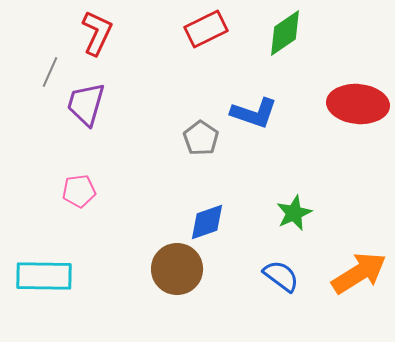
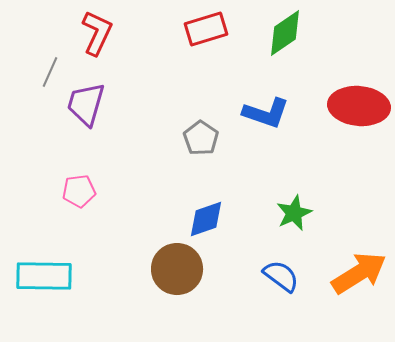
red rectangle: rotated 9 degrees clockwise
red ellipse: moved 1 px right, 2 px down
blue L-shape: moved 12 px right
blue diamond: moved 1 px left, 3 px up
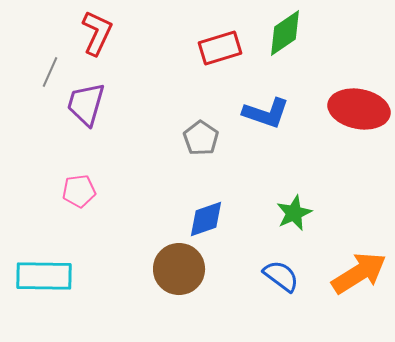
red rectangle: moved 14 px right, 19 px down
red ellipse: moved 3 px down; rotated 6 degrees clockwise
brown circle: moved 2 px right
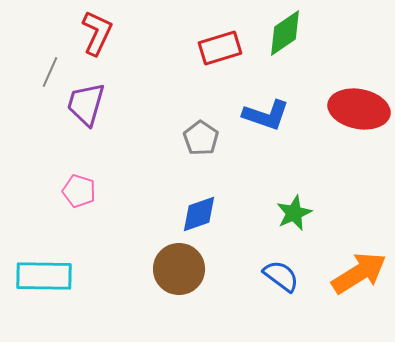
blue L-shape: moved 2 px down
pink pentagon: rotated 24 degrees clockwise
blue diamond: moved 7 px left, 5 px up
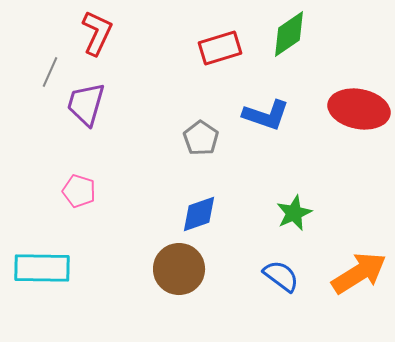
green diamond: moved 4 px right, 1 px down
cyan rectangle: moved 2 px left, 8 px up
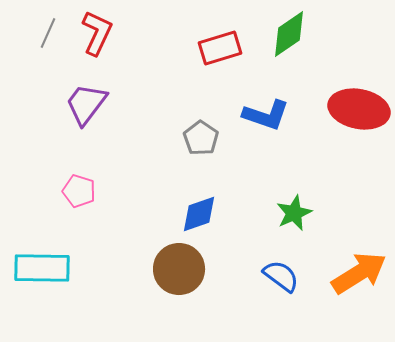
gray line: moved 2 px left, 39 px up
purple trapezoid: rotated 21 degrees clockwise
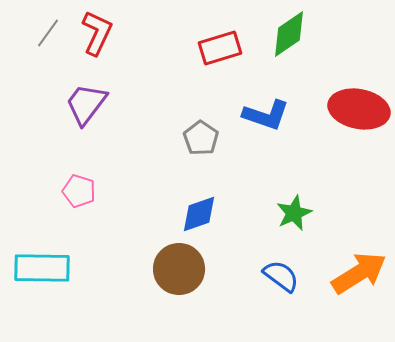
gray line: rotated 12 degrees clockwise
